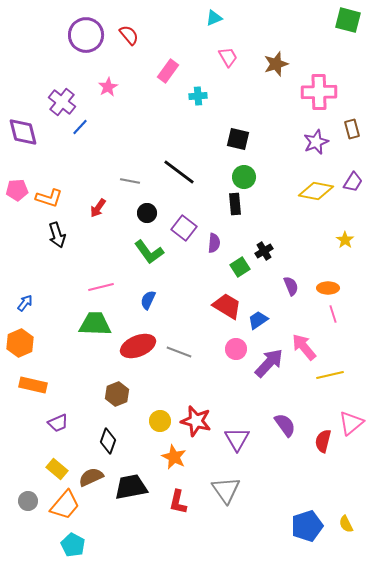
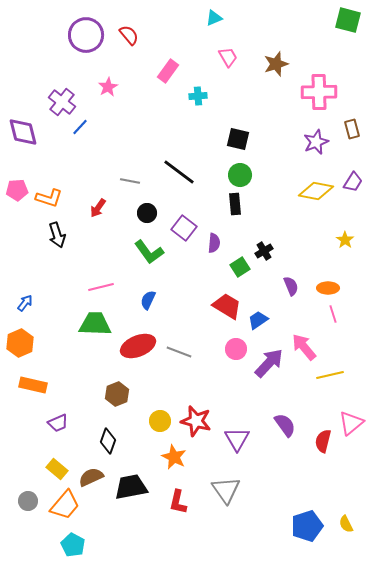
green circle at (244, 177): moved 4 px left, 2 px up
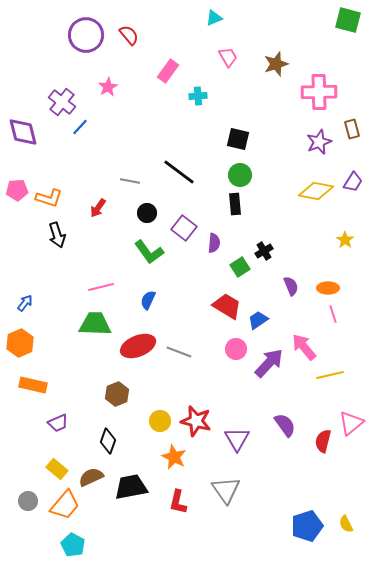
purple star at (316, 142): moved 3 px right
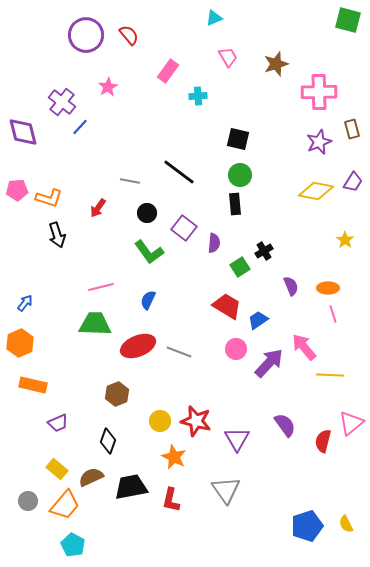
yellow line at (330, 375): rotated 16 degrees clockwise
red L-shape at (178, 502): moved 7 px left, 2 px up
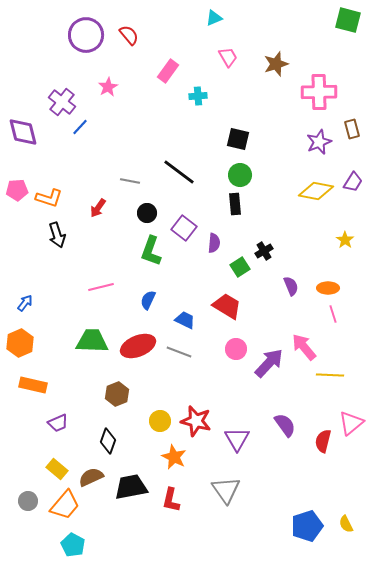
green L-shape at (149, 252): moved 2 px right, 1 px up; rotated 56 degrees clockwise
blue trapezoid at (258, 320): moved 73 px left; rotated 60 degrees clockwise
green trapezoid at (95, 324): moved 3 px left, 17 px down
